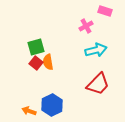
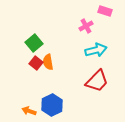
green square: moved 2 px left, 4 px up; rotated 24 degrees counterclockwise
red trapezoid: moved 1 px left, 3 px up
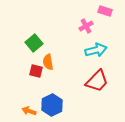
red square: moved 8 px down; rotated 24 degrees counterclockwise
